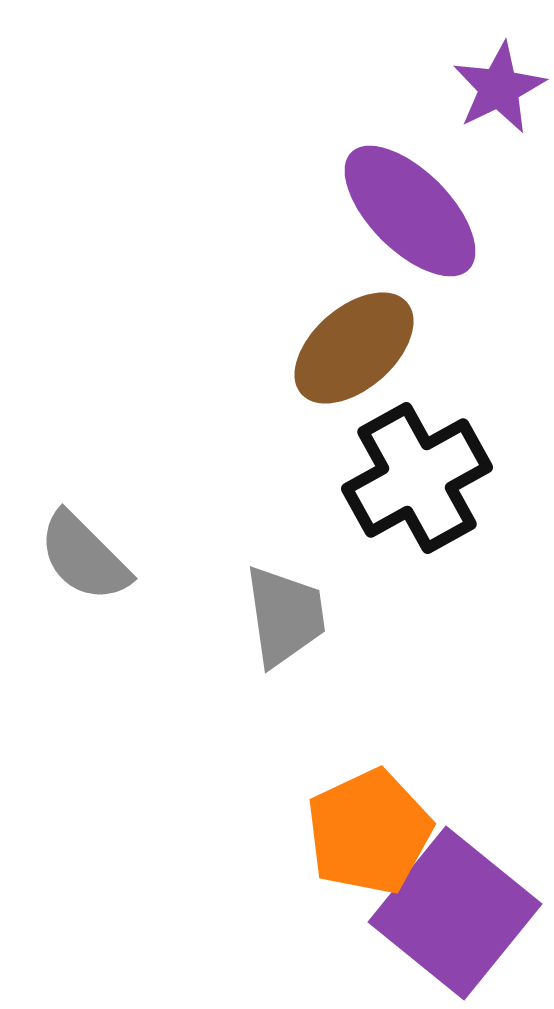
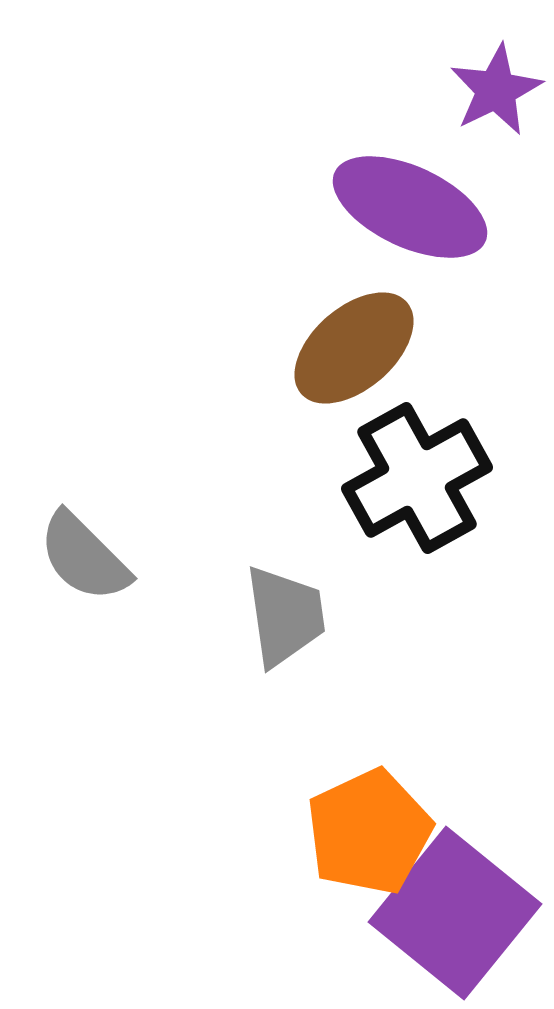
purple star: moved 3 px left, 2 px down
purple ellipse: moved 4 px up; rotated 20 degrees counterclockwise
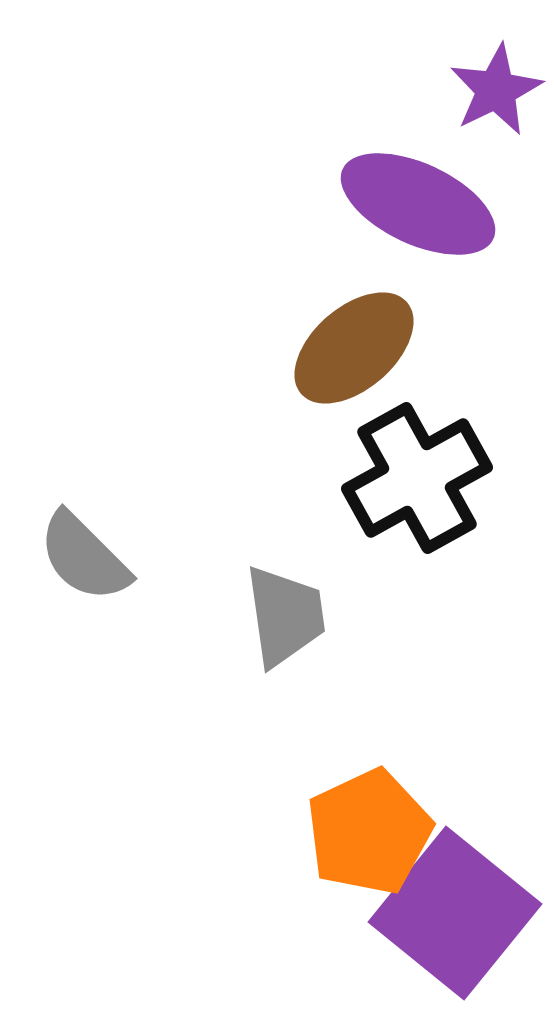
purple ellipse: moved 8 px right, 3 px up
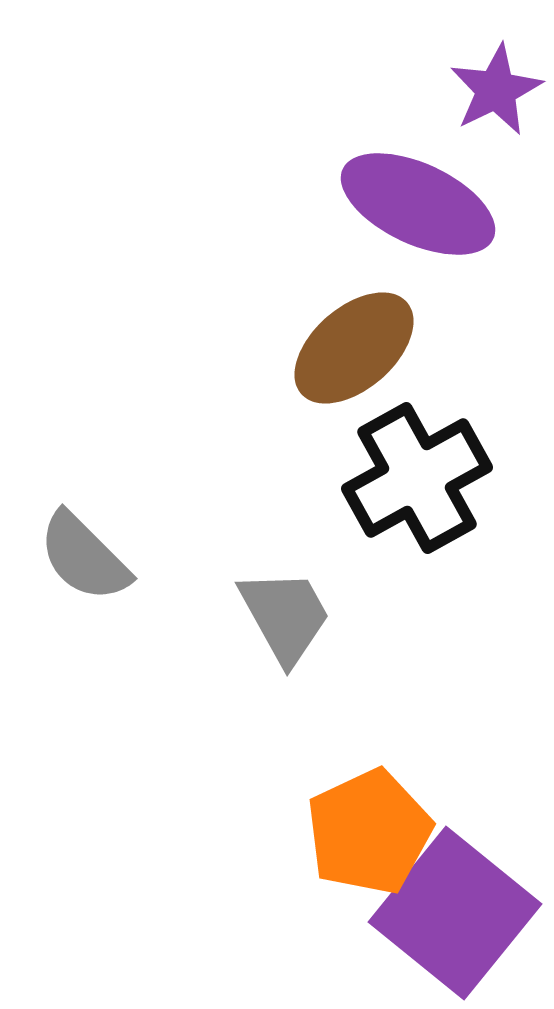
gray trapezoid: rotated 21 degrees counterclockwise
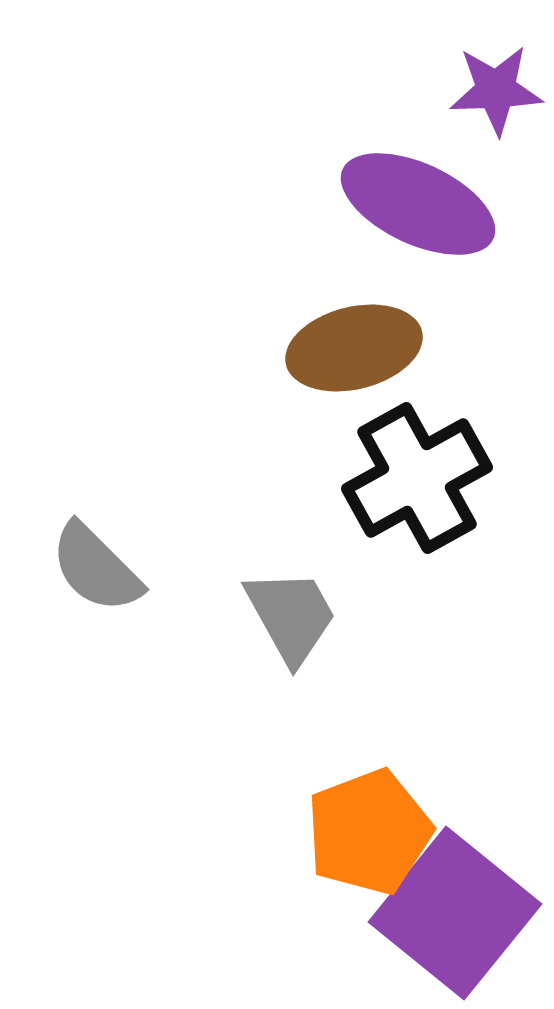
purple star: rotated 24 degrees clockwise
brown ellipse: rotated 27 degrees clockwise
gray semicircle: moved 12 px right, 11 px down
gray trapezoid: moved 6 px right
orange pentagon: rotated 4 degrees clockwise
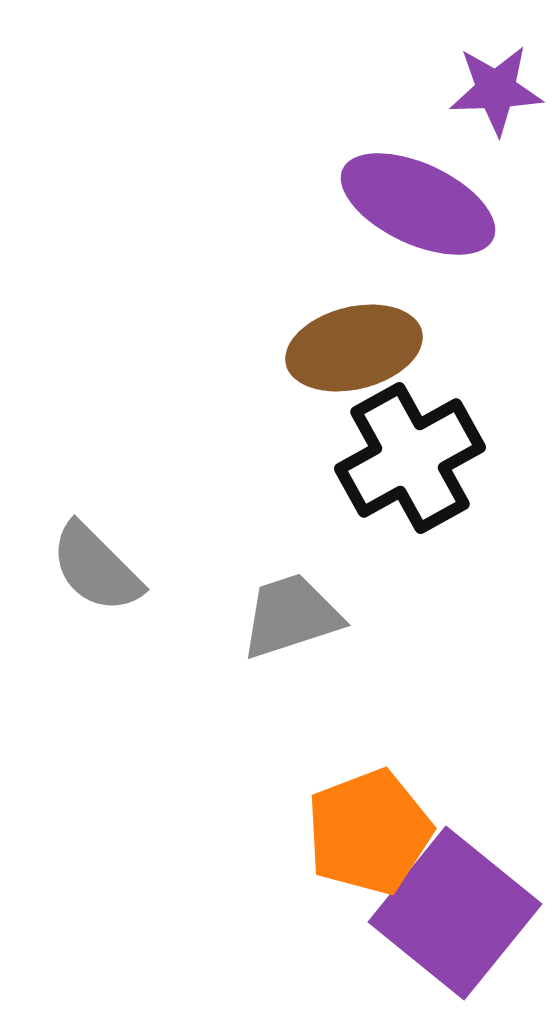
black cross: moved 7 px left, 20 px up
gray trapezoid: rotated 79 degrees counterclockwise
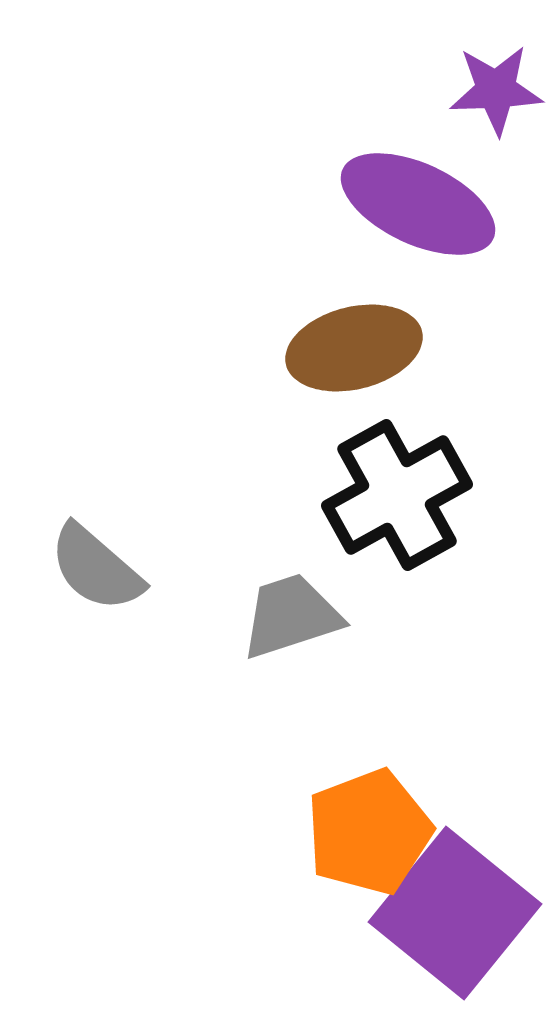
black cross: moved 13 px left, 37 px down
gray semicircle: rotated 4 degrees counterclockwise
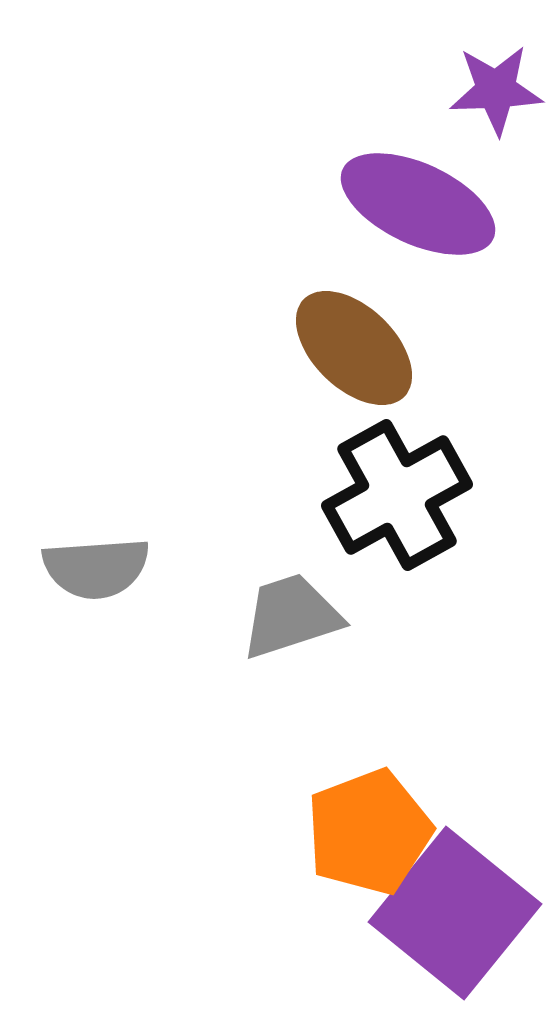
brown ellipse: rotated 58 degrees clockwise
gray semicircle: rotated 45 degrees counterclockwise
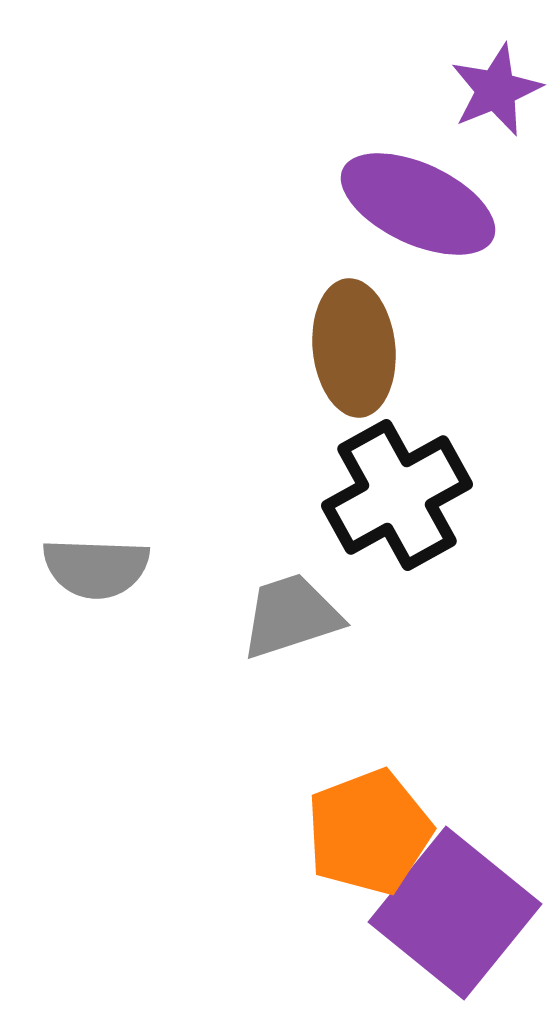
purple star: rotated 20 degrees counterclockwise
brown ellipse: rotated 40 degrees clockwise
gray semicircle: rotated 6 degrees clockwise
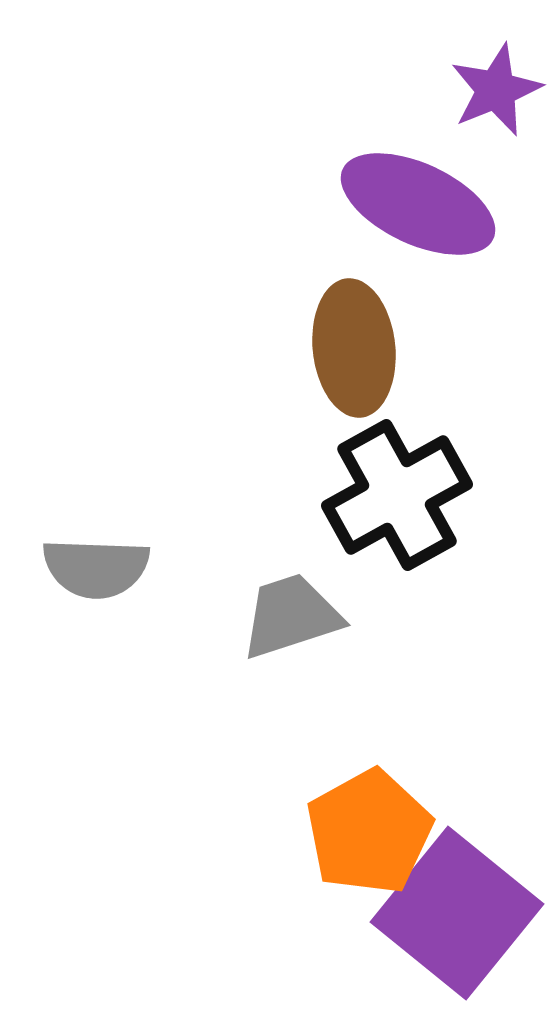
orange pentagon: rotated 8 degrees counterclockwise
purple square: moved 2 px right
